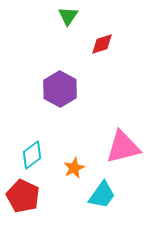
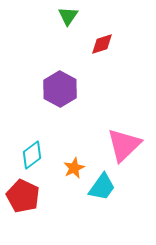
pink triangle: moved 1 px right, 2 px up; rotated 30 degrees counterclockwise
cyan trapezoid: moved 8 px up
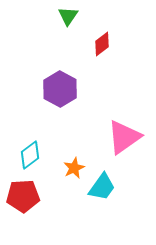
red diamond: rotated 20 degrees counterclockwise
pink triangle: moved 8 px up; rotated 9 degrees clockwise
cyan diamond: moved 2 px left
red pentagon: rotated 28 degrees counterclockwise
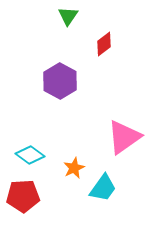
red diamond: moved 2 px right
purple hexagon: moved 8 px up
cyan diamond: rotated 72 degrees clockwise
cyan trapezoid: moved 1 px right, 1 px down
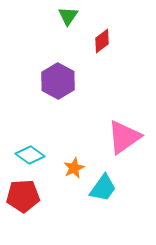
red diamond: moved 2 px left, 3 px up
purple hexagon: moved 2 px left
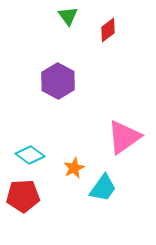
green triangle: rotated 10 degrees counterclockwise
red diamond: moved 6 px right, 11 px up
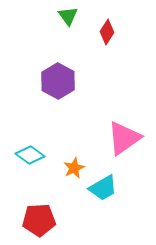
red diamond: moved 1 px left, 2 px down; rotated 20 degrees counterclockwise
pink triangle: moved 1 px down
cyan trapezoid: rotated 24 degrees clockwise
red pentagon: moved 16 px right, 24 px down
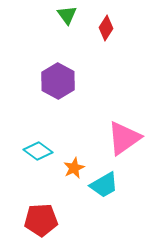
green triangle: moved 1 px left, 1 px up
red diamond: moved 1 px left, 4 px up
cyan diamond: moved 8 px right, 4 px up
cyan trapezoid: moved 1 px right, 3 px up
red pentagon: moved 2 px right
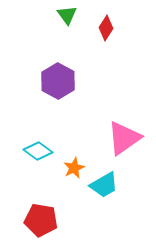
red pentagon: rotated 12 degrees clockwise
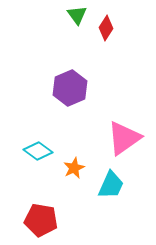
green triangle: moved 10 px right
purple hexagon: moved 12 px right, 7 px down; rotated 8 degrees clockwise
cyan trapezoid: moved 7 px right; rotated 36 degrees counterclockwise
